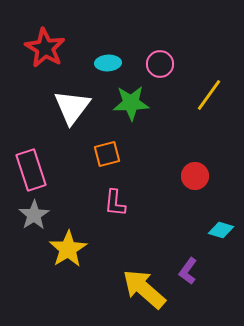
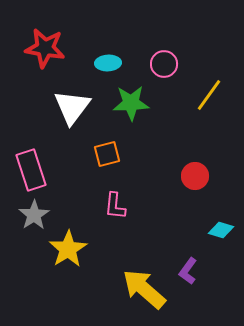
red star: rotated 21 degrees counterclockwise
pink circle: moved 4 px right
pink L-shape: moved 3 px down
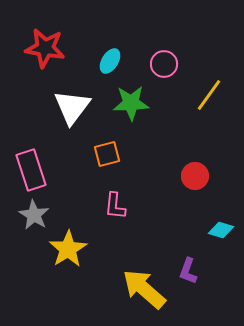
cyan ellipse: moved 2 px right, 2 px up; rotated 55 degrees counterclockwise
gray star: rotated 8 degrees counterclockwise
purple L-shape: rotated 16 degrees counterclockwise
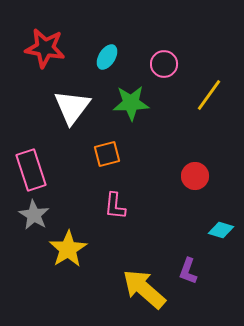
cyan ellipse: moved 3 px left, 4 px up
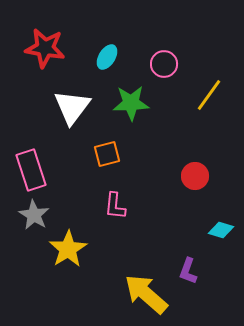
yellow arrow: moved 2 px right, 5 px down
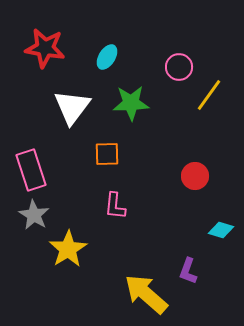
pink circle: moved 15 px right, 3 px down
orange square: rotated 12 degrees clockwise
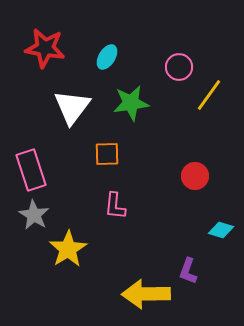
green star: rotated 6 degrees counterclockwise
yellow arrow: rotated 42 degrees counterclockwise
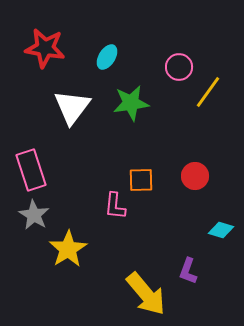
yellow line: moved 1 px left, 3 px up
orange square: moved 34 px right, 26 px down
yellow arrow: rotated 129 degrees counterclockwise
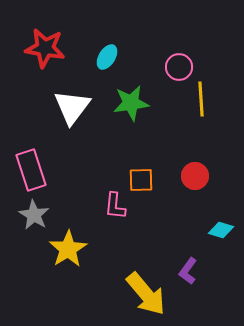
yellow line: moved 7 px left, 7 px down; rotated 40 degrees counterclockwise
purple L-shape: rotated 16 degrees clockwise
